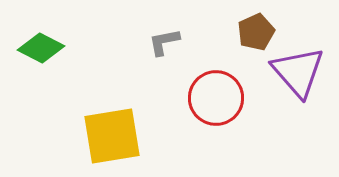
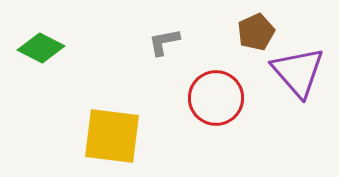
yellow square: rotated 16 degrees clockwise
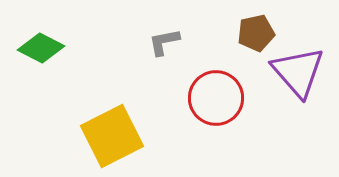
brown pentagon: moved 1 px down; rotated 12 degrees clockwise
yellow square: rotated 34 degrees counterclockwise
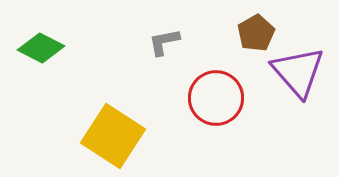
brown pentagon: rotated 18 degrees counterclockwise
yellow square: moved 1 px right; rotated 30 degrees counterclockwise
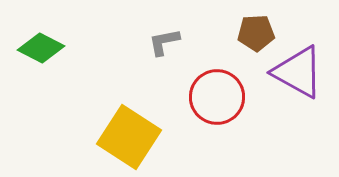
brown pentagon: rotated 27 degrees clockwise
purple triangle: rotated 20 degrees counterclockwise
red circle: moved 1 px right, 1 px up
yellow square: moved 16 px right, 1 px down
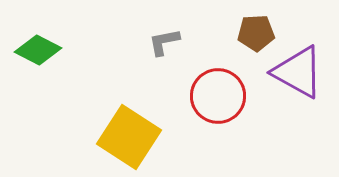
green diamond: moved 3 px left, 2 px down
red circle: moved 1 px right, 1 px up
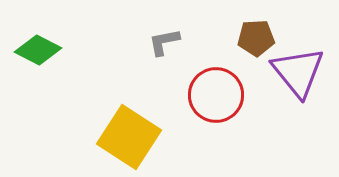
brown pentagon: moved 5 px down
purple triangle: rotated 22 degrees clockwise
red circle: moved 2 px left, 1 px up
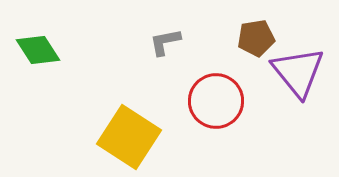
brown pentagon: rotated 6 degrees counterclockwise
gray L-shape: moved 1 px right
green diamond: rotated 30 degrees clockwise
red circle: moved 6 px down
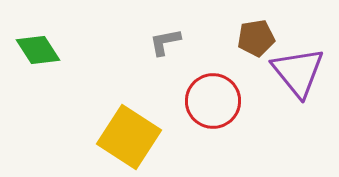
red circle: moved 3 px left
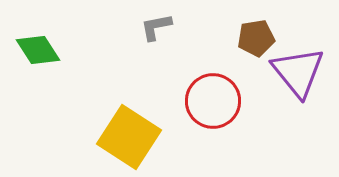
gray L-shape: moved 9 px left, 15 px up
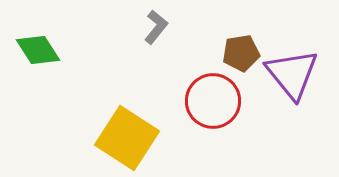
gray L-shape: rotated 140 degrees clockwise
brown pentagon: moved 15 px left, 15 px down
purple triangle: moved 6 px left, 2 px down
yellow square: moved 2 px left, 1 px down
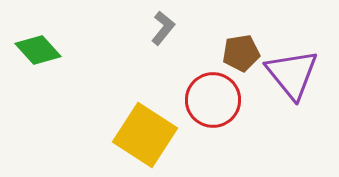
gray L-shape: moved 7 px right, 1 px down
green diamond: rotated 9 degrees counterclockwise
red circle: moved 1 px up
yellow square: moved 18 px right, 3 px up
